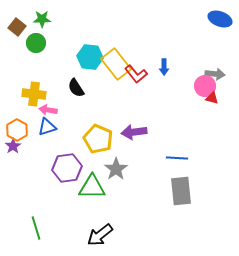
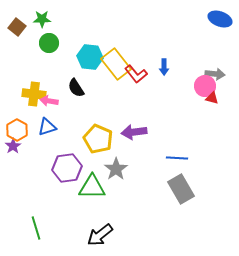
green circle: moved 13 px right
pink arrow: moved 1 px right, 9 px up
gray rectangle: moved 2 px up; rotated 24 degrees counterclockwise
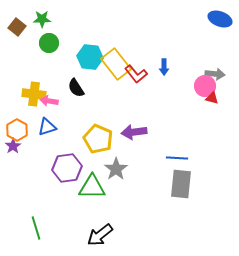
gray rectangle: moved 5 px up; rotated 36 degrees clockwise
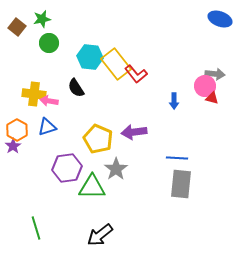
green star: rotated 12 degrees counterclockwise
blue arrow: moved 10 px right, 34 px down
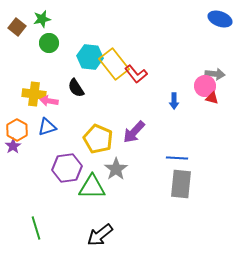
yellow rectangle: moved 2 px left
purple arrow: rotated 40 degrees counterclockwise
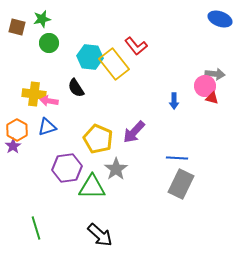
brown square: rotated 24 degrees counterclockwise
red L-shape: moved 28 px up
gray rectangle: rotated 20 degrees clockwise
black arrow: rotated 100 degrees counterclockwise
